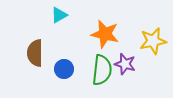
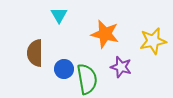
cyan triangle: rotated 30 degrees counterclockwise
purple star: moved 4 px left, 3 px down
green semicircle: moved 15 px left, 9 px down; rotated 16 degrees counterclockwise
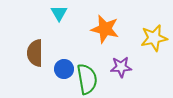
cyan triangle: moved 2 px up
orange star: moved 5 px up
yellow star: moved 1 px right, 3 px up
purple star: rotated 20 degrees counterclockwise
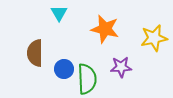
green semicircle: rotated 8 degrees clockwise
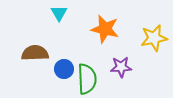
brown semicircle: rotated 88 degrees clockwise
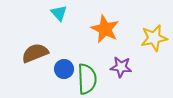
cyan triangle: rotated 12 degrees counterclockwise
orange star: rotated 12 degrees clockwise
brown semicircle: rotated 20 degrees counterclockwise
purple star: rotated 10 degrees clockwise
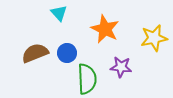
blue circle: moved 3 px right, 16 px up
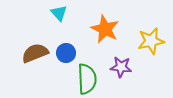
yellow star: moved 3 px left, 3 px down
blue circle: moved 1 px left
